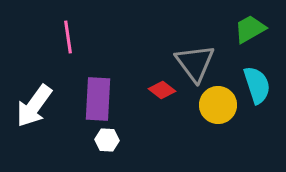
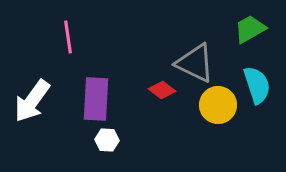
gray triangle: rotated 27 degrees counterclockwise
purple rectangle: moved 2 px left
white arrow: moved 2 px left, 5 px up
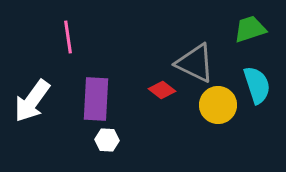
green trapezoid: rotated 12 degrees clockwise
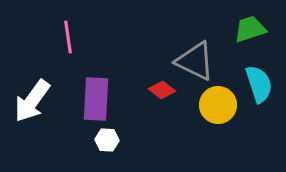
gray triangle: moved 2 px up
cyan semicircle: moved 2 px right, 1 px up
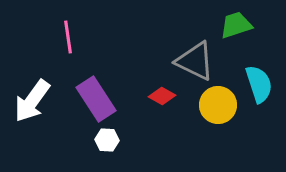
green trapezoid: moved 14 px left, 4 px up
red diamond: moved 6 px down; rotated 8 degrees counterclockwise
purple rectangle: rotated 36 degrees counterclockwise
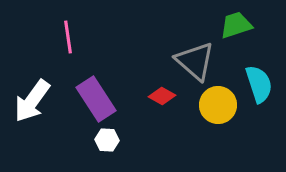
gray triangle: rotated 15 degrees clockwise
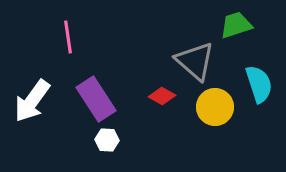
yellow circle: moved 3 px left, 2 px down
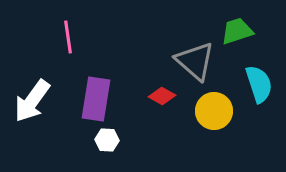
green trapezoid: moved 1 px right, 6 px down
purple rectangle: rotated 42 degrees clockwise
yellow circle: moved 1 px left, 4 px down
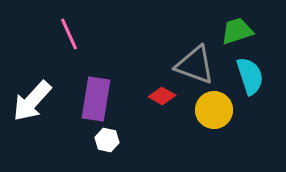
pink line: moved 1 px right, 3 px up; rotated 16 degrees counterclockwise
gray triangle: moved 4 px down; rotated 21 degrees counterclockwise
cyan semicircle: moved 9 px left, 8 px up
white arrow: rotated 6 degrees clockwise
yellow circle: moved 1 px up
white hexagon: rotated 10 degrees clockwise
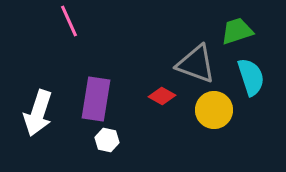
pink line: moved 13 px up
gray triangle: moved 1 px right, 1 px up
cyan semicircle: moved 1 px right, 1 px down
white arrow: moved 6 px right, 12 px down; rotated 24 degrees counterclockwise
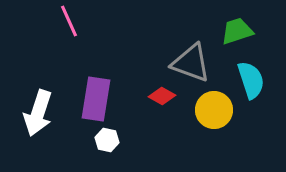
gray triangle: moved 5 px left, 1 px up
cyan semicircle: moved 3 px down
